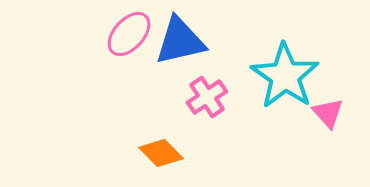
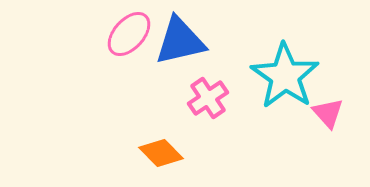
pink cross: moved 1 px right, 1 px down
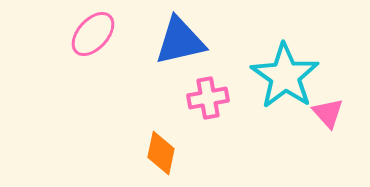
pink ellipse: moved 36 px left
pink cross: rotated 24 degrees clockwise
orange diamond: rotated 57 degrees clockwise
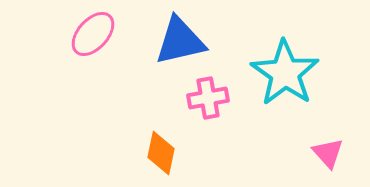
cyan star: moved 3 px up
pink triangle: moved 40 px down
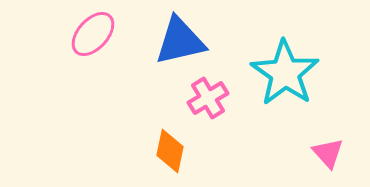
pink cross: rotated 21 degrees counterclockwise
orange diamond: moved 9 px right, 2 px up
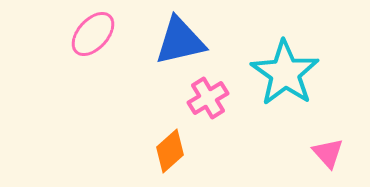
orange diamond: rotated 36 degrees clockwise
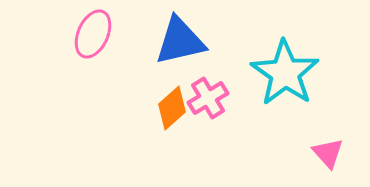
pink ellipse: rotated 18 degrees counterclockwise
orange diamond: moved 2 px right, 43 px up
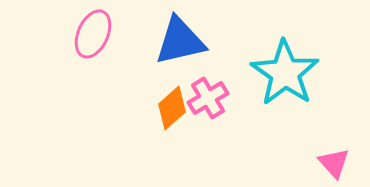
pink triangle: moved 6 px right, 10 px down
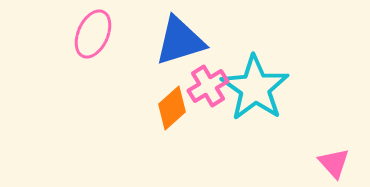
blue triangle: rotated 4 degrees counterclockwise
cyan star: moved 30 px left, 15 px down
pink cross: moved 12 px up
